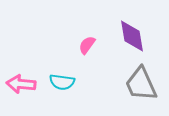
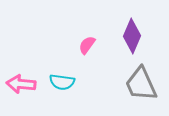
purple diamond: rotated 32 degrees clockwise
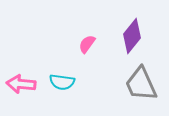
purple diamond: rotated 16 degrees clockwise
pink semicircle: moved 1 px up
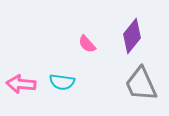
pink semicircle: rotated 78 degrees counterclockwise
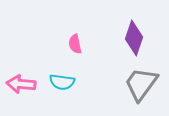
purple diamond: moved 2 px right, 2 px down; rotated 20 degrees counterclockwise
pink semicircle: moved 12 px left; rotated 30 degrees clockwise
gray trapezoid: rotated 60 degrees clockwise
